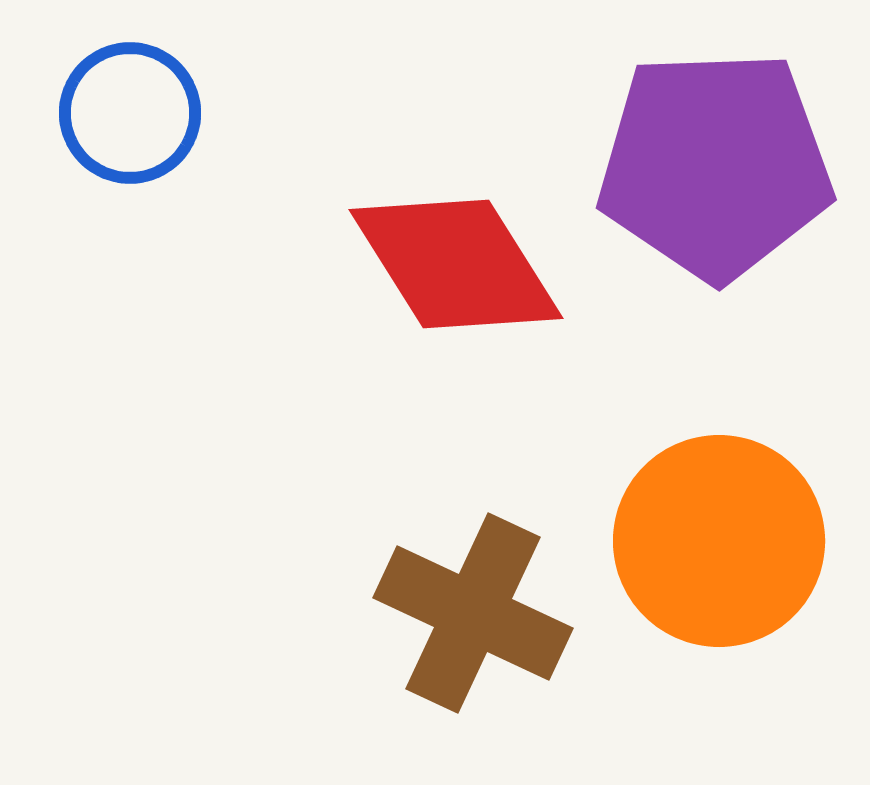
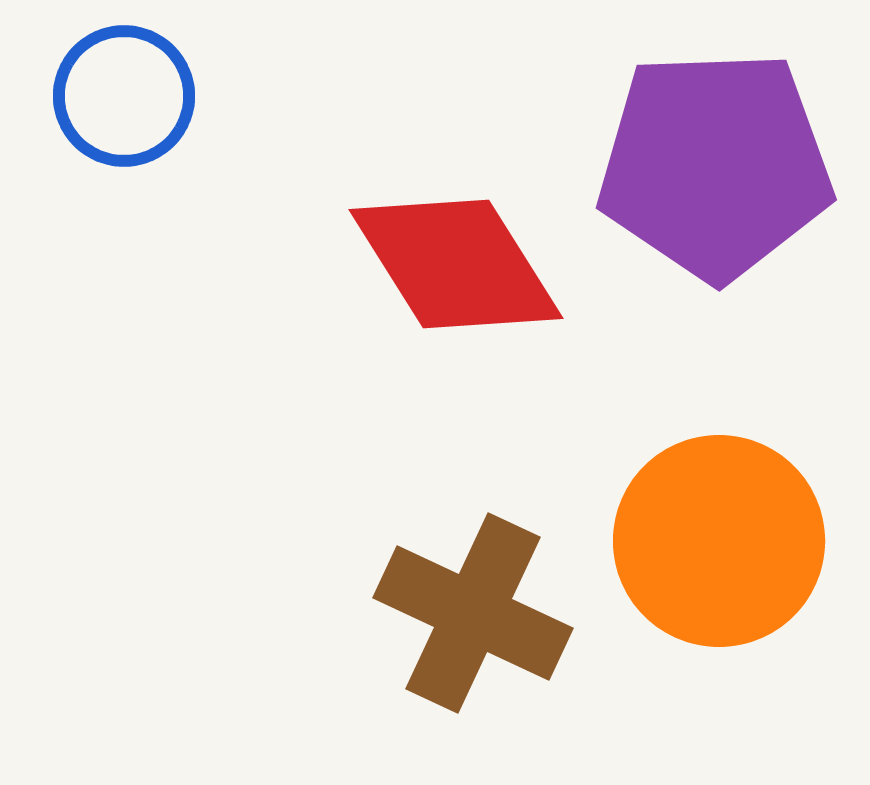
blue circle: moved 6 px left, 17 px up
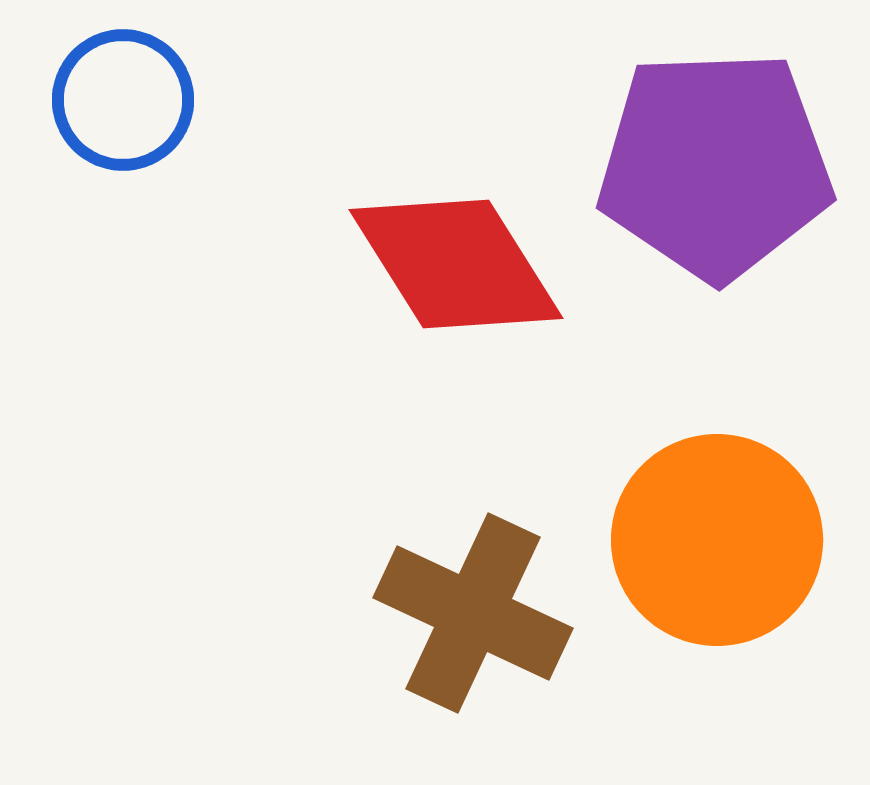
blue circle: moved 1 px left, 4 px down
orange circle: moved 2 px left, 1 px up
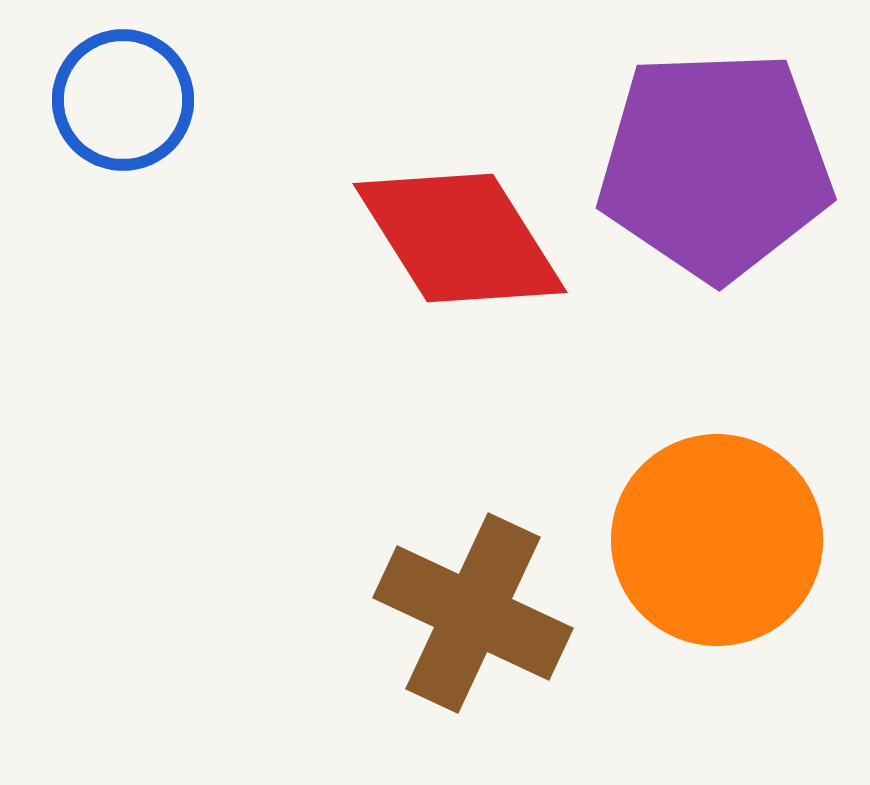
red diamond: moved 4 px right, 26 px up
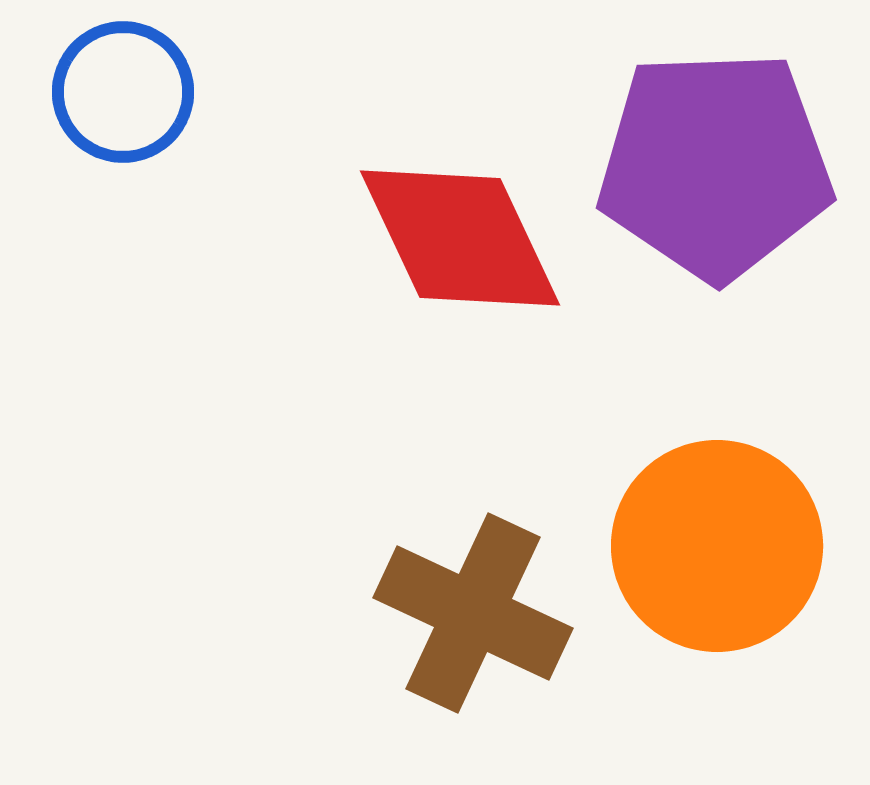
blue circle: moved 8 px up
red diamond: rotated 7 degrees clockwise
orange circle: moved 6 px down
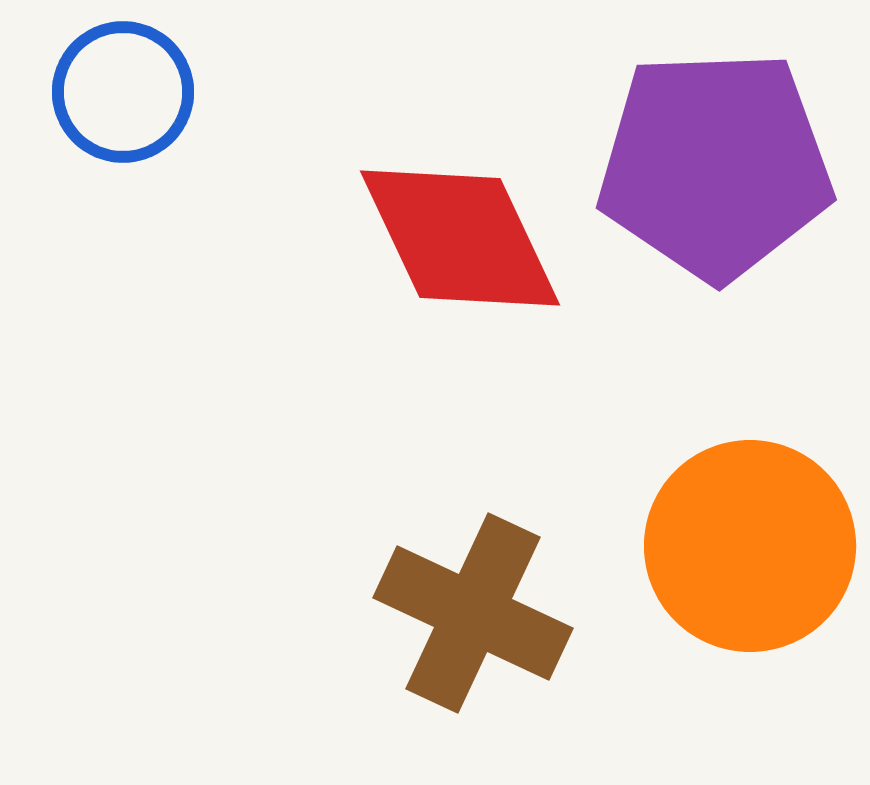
orange circle: moved 33 px right
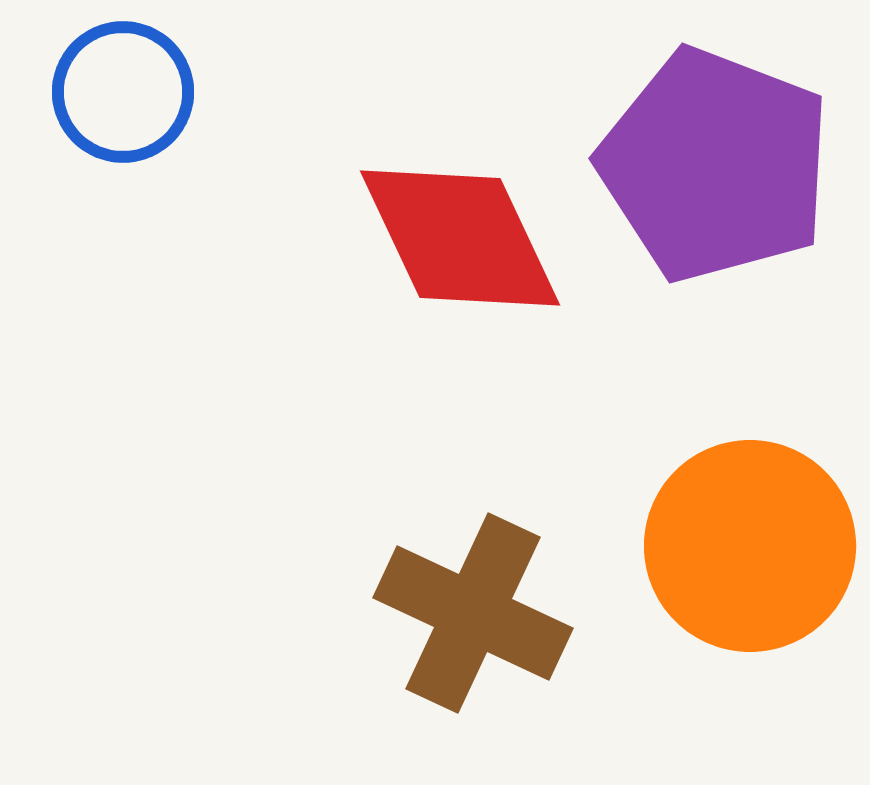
purple pentagon: rotated 23 degrees clockwise
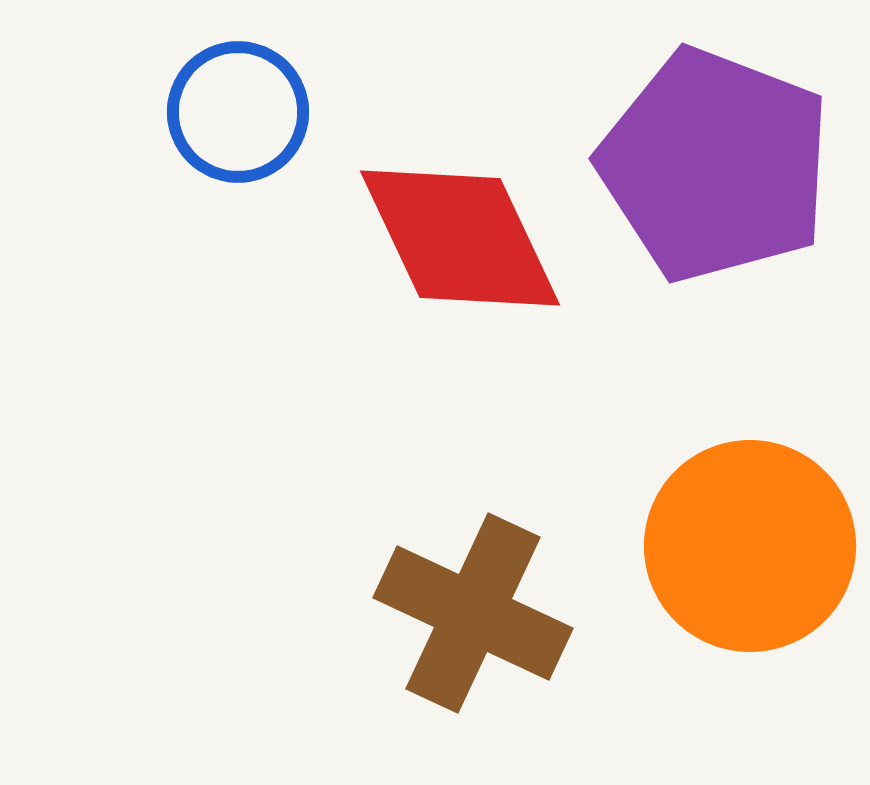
blue circle: moved 115 px right, 20 px down
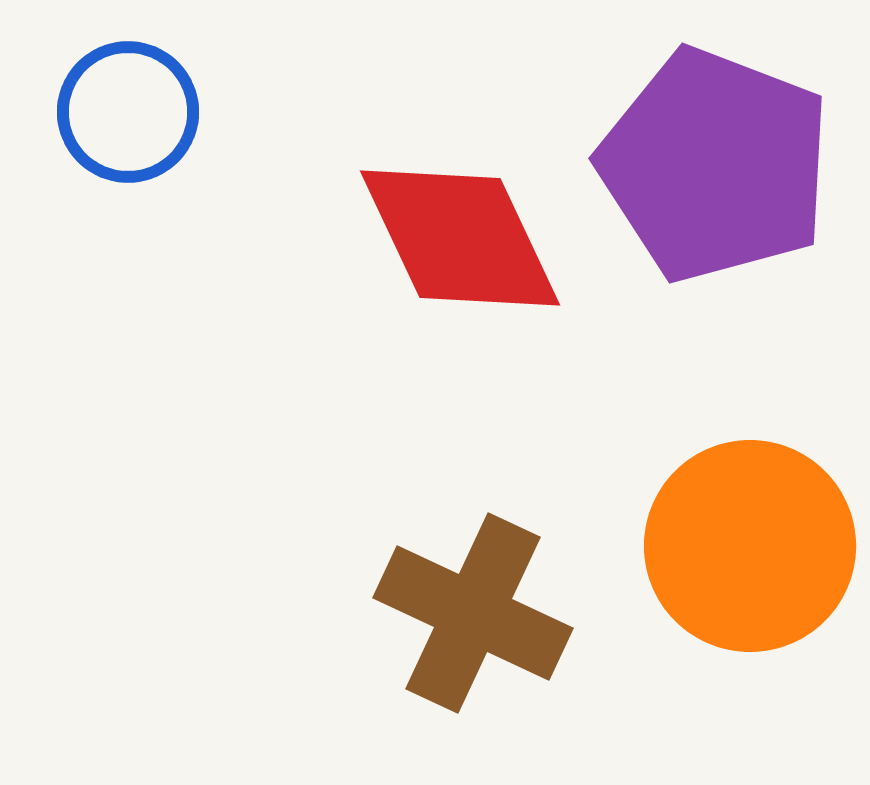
blue circle: moved 110 px left
